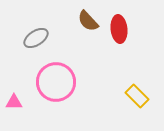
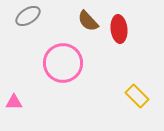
gray ellipse: moved 8 px left, 22 px up
pink circle: moved 7 px right, 19 px up
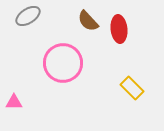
yellow rectangle: moved 5 px left, 8 px up
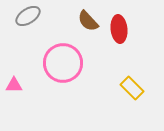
pink triangle: moved 17 px up
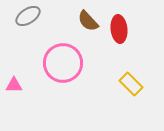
yellow rectangle: moved 1 px left, 4 px up
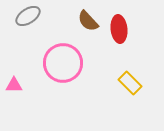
yellow rectangle: moved 1 px left, 1 px up
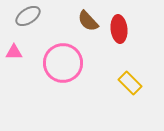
pink triangle: moved 33 px up
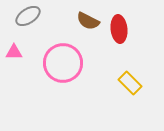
brown semicircle: rotated 20 degrees counterclockwise
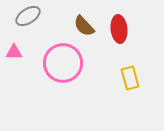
brown semicircle: moved 4 px left, 5 px down; rotated 20 degrees clockwise
yellow rectangle: moved 5 px up; rotated 30 degrees clockwise
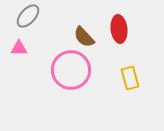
gray ellipse: rotated 15 degrees counterclockwise
brown semicircle: moved 11 px down
pink triangle: moved 5 px right, 4 px up
pink circle: moved 8 px right, 7 px down
